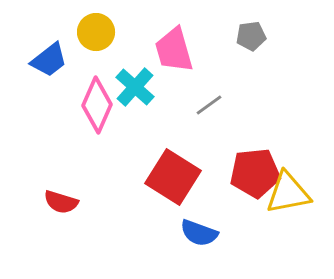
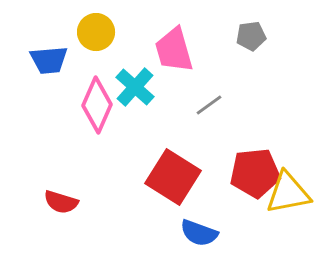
blue trapezoid: rotated 33 degrees clockwise
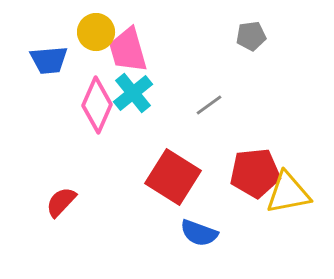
pink trapezoid: moved 46 px left
cyan cross: moved 2 px left, 6 px down; rotated 9 degrees clockwise
red semicircle: rotated 116 degrees clockwise
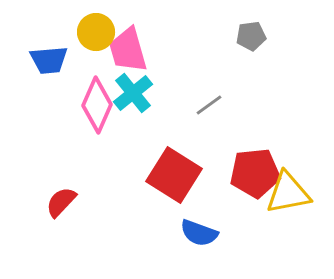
red square: moved 1 px right, 2 px up
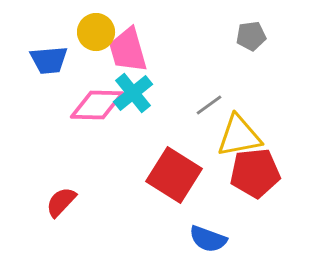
pink diamond: rotated 68 degrees clockwise
yellow triangle: moved 49 px left, 57 px up
blue semicircle: moved 9 px right, 6 px down
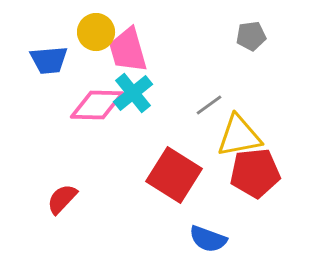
red semicircle: moved 1 px right, 3 px up
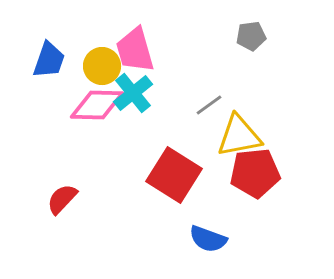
yellow circle: moved 6 px right, 34 px down
pink trapezoid: moved 7 px right
blue trapezoid: rotated 66 degrees counterclockwise
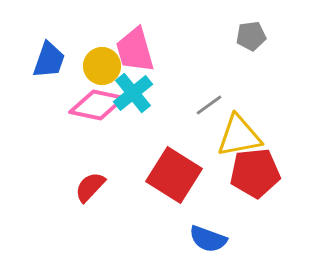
pink diamond: rotated 10 degrees clockwise
red semicircle: moved 28 px right, 12 px up
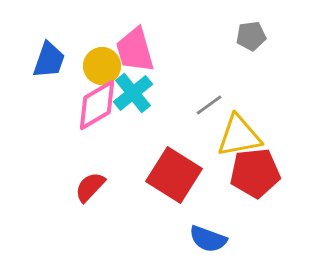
pink diamond: rotated 42 degrees counterclockwise
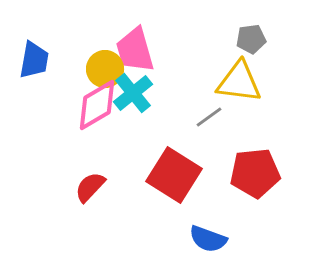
gray pentagon: moved 3 px down
blue trapezoid: moved 15 px left; rotated 9 degrees counterclockwise
yellow circle: moved 3 px right, 3 px down
gray line: moved 12 px down
yellow triangle: moved 54 px up; rotated 18 degrees clockwise
